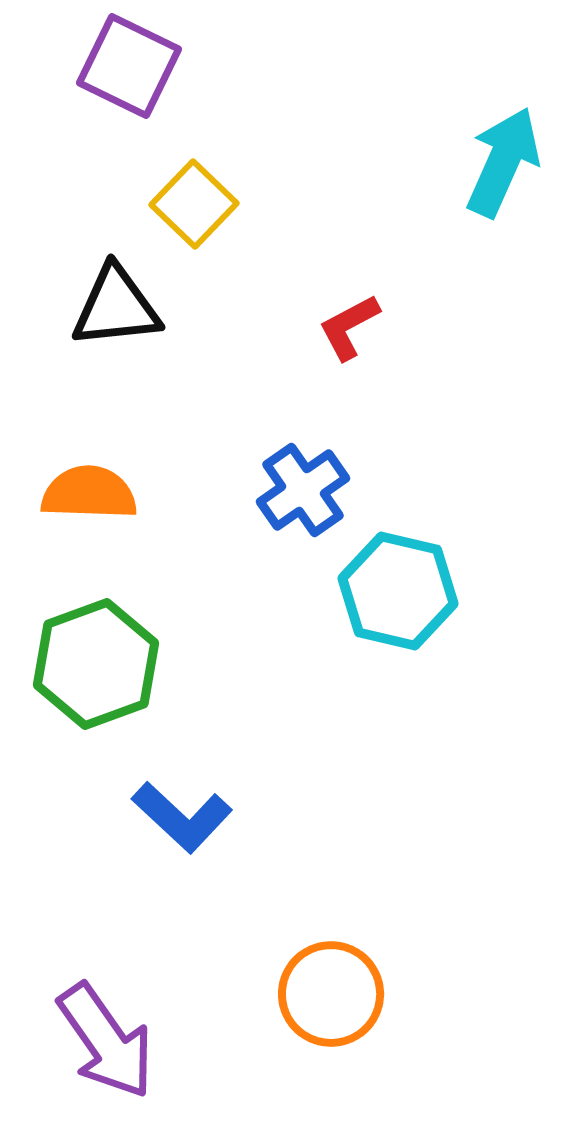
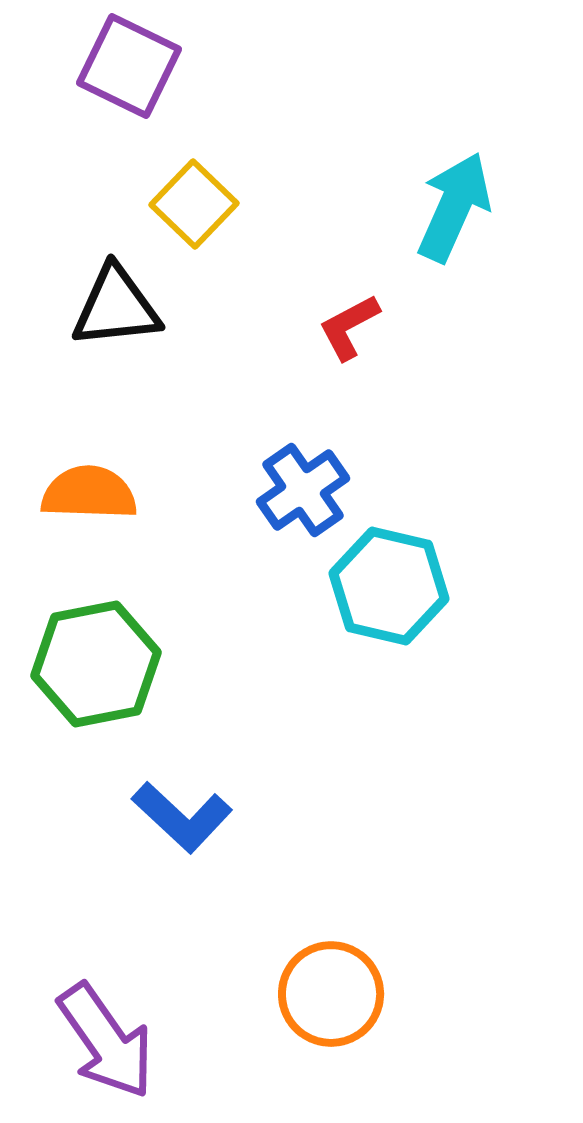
cyan arrow: moved 49 px left, 45 px down
cyan hexagon: moved 9 px left, 5 px up
green hexagon: rotated 9 degrees clockwise
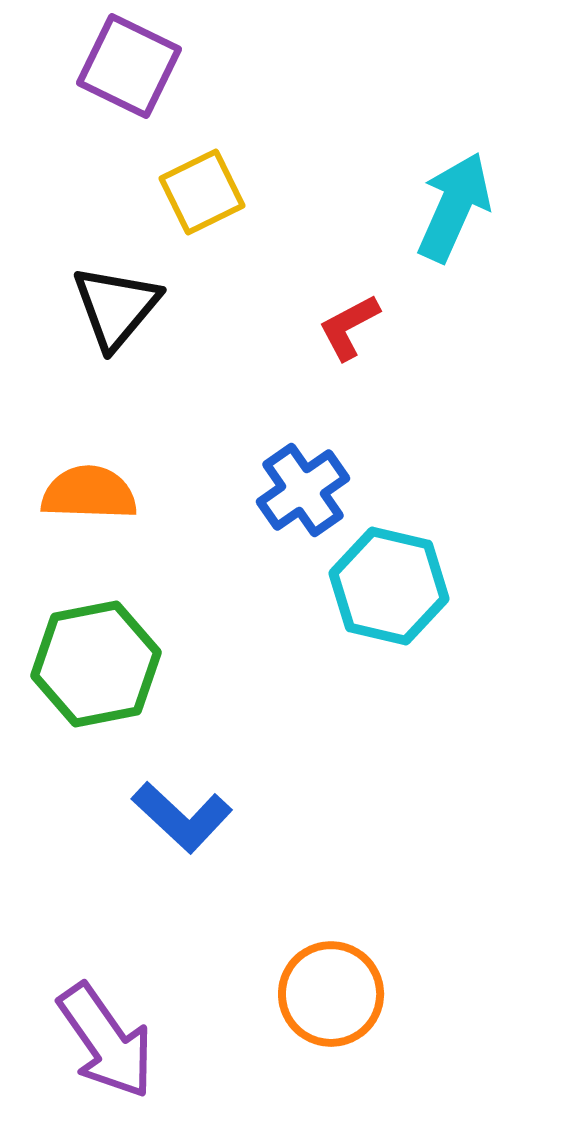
yellow square: moved 8 px right, 12 px up; rotated 20 degrees clockwise
black triangle: rotated 44 degrees counterclockwise
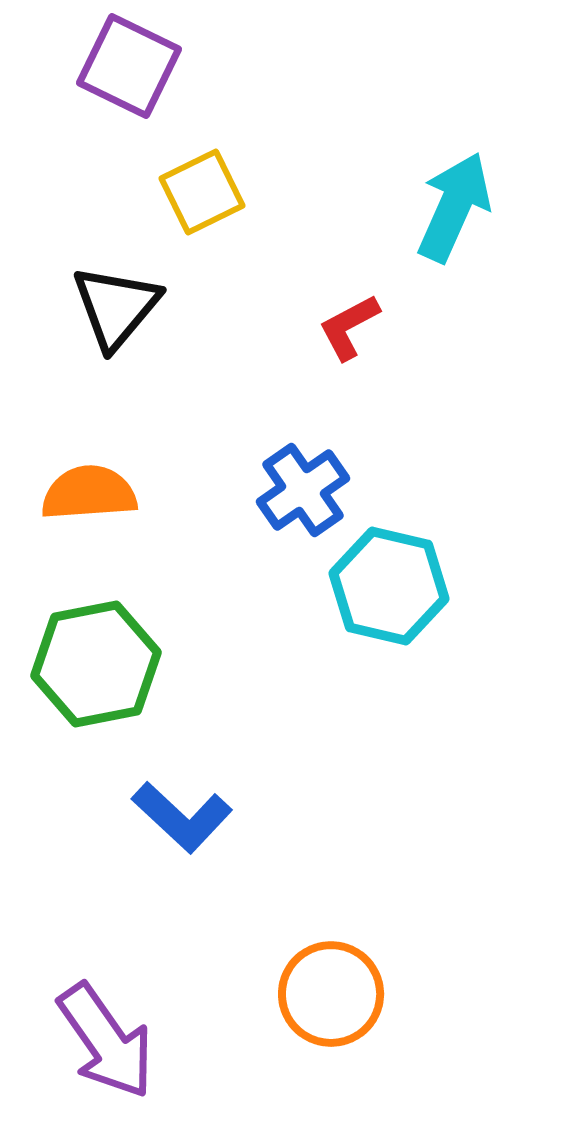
orange semicircle: rotated 6 degrees counterclockwise
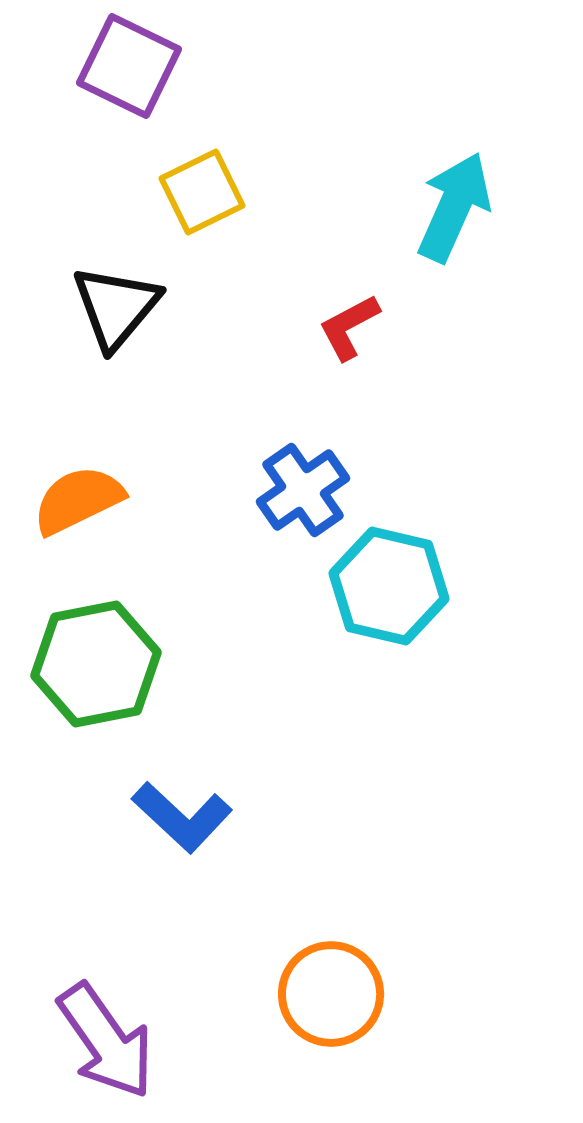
orange semicircle: moved 11 px left, 7 px down; rotated 22 degrees counterclockwise
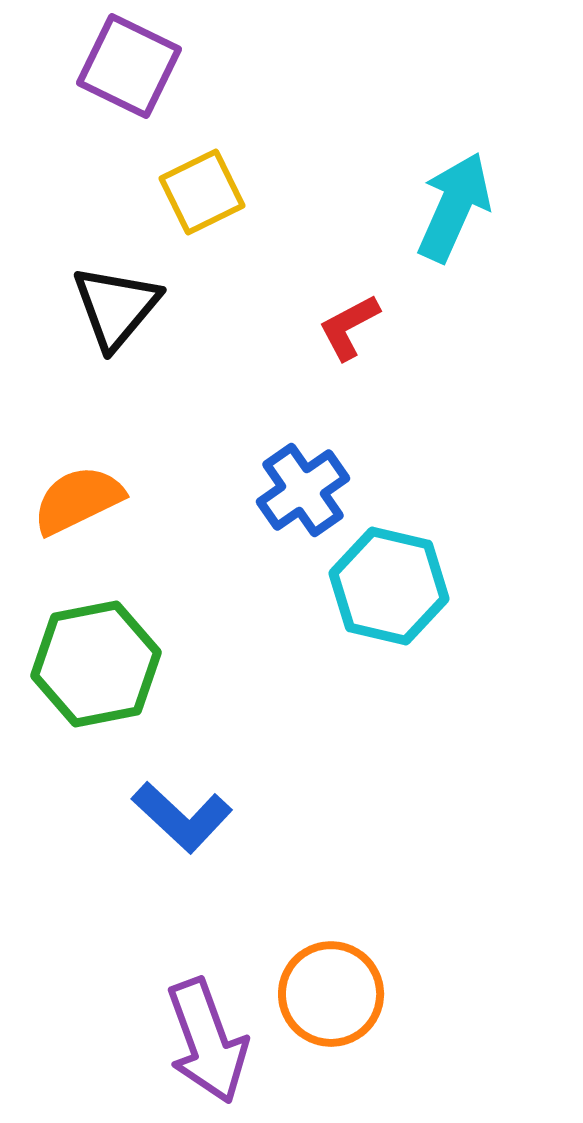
purple arrow: moved 101 px right; rotated 15 degrees clockwise
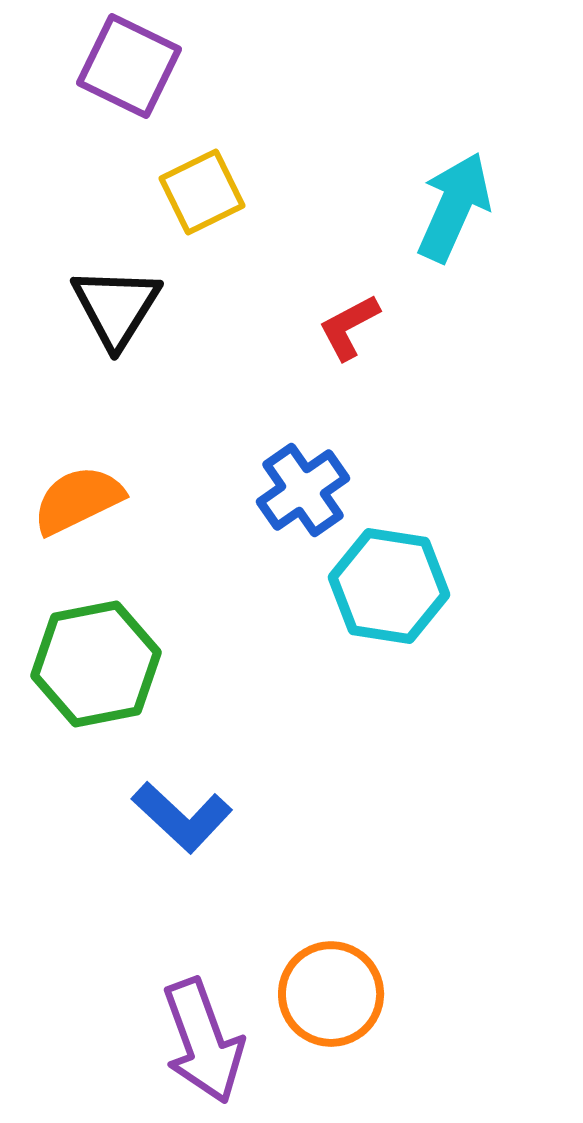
black triangle: rotated 8 degrees counterclockwise
cyan hexagon: rotated 4 degrees counterclockwise
purple arrow: moved 4 px left
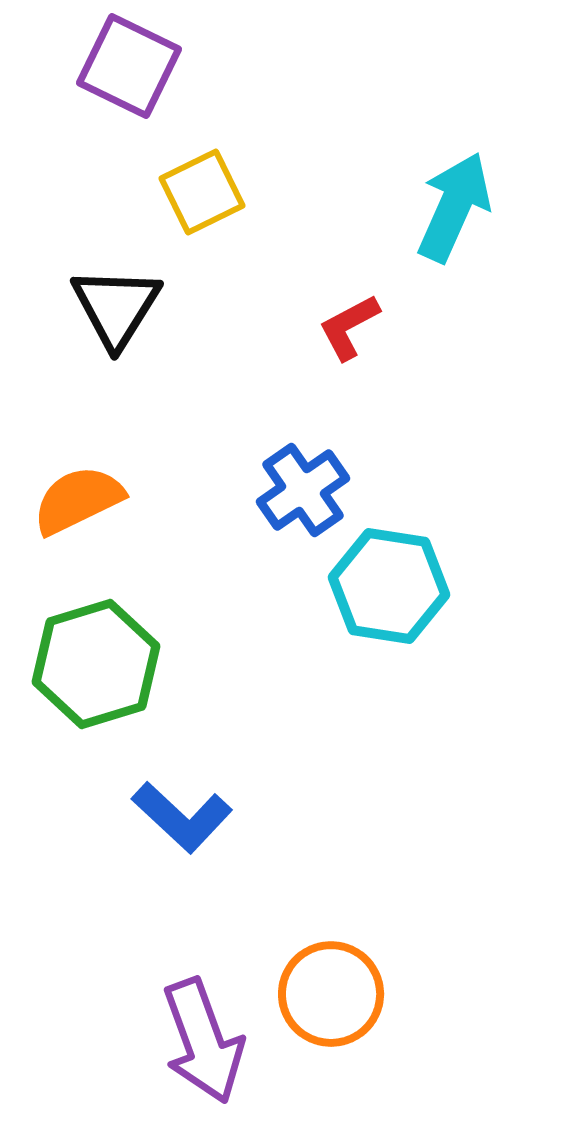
green hexagon: rotated 6 degrees counterclockwise
